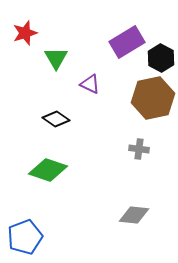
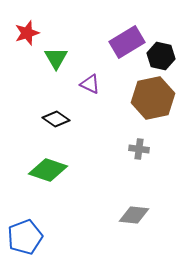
red star: moved 2 px right
black hexagon: moved 2 px up; rotated 16 degrees counterclockwise
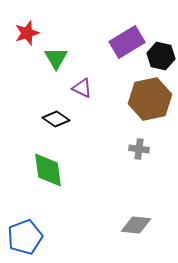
purple triangle: moved 8 px left, 4 px down
brown hexagon: moved 3 px left, 1 px down
green diamond: rotated 63 degrees clockwise
gray diamond: moved 2 px right, 10 px down
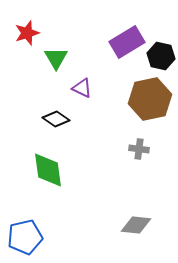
blue pentagon: rotated 8 degrees clockwise
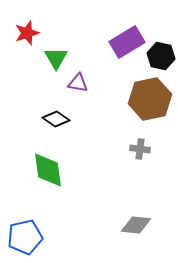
purple triangle: moved 4 px left, 5 px up; rotated 15 degrees counterclockwise
gray cross: moved 1 px right
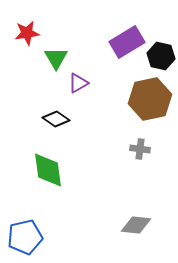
red star: rotated 10 degrees clockwise
purple triangle: rotated 40 degrees counterclockwise
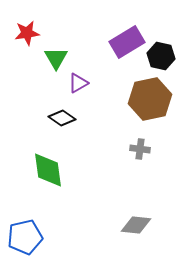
black diamond: moved 6 px right, 1 px up
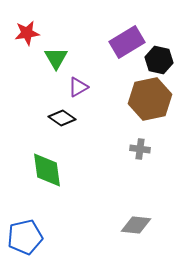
black hexagon: moved 2 px left, 4 px down
purple triangle: moved 4 px down
green diamond: moved 1 px left
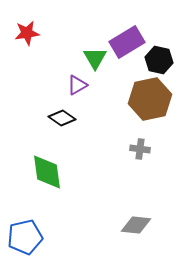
green triangle: moved 39 px right
purple triangle: moved 1 px left, 2 px up
green diamond: moved 2 px down
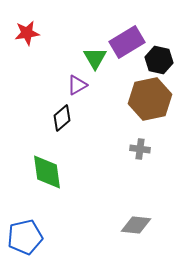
black diamond: rotated 76 degrees counterclockwise
